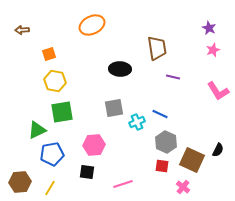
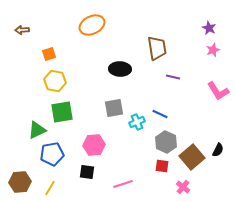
brown square: moved 3 px up; rotated 25 degrees clockwise
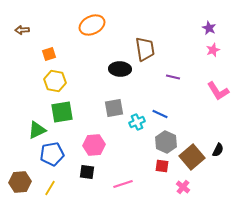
brown trapezoid: moved 12 px left, 1 px down
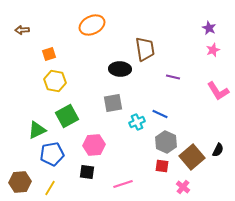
gray square: moved 1 px left, 5 px up
green square: moved 5 px right, 4 px down; rotated 20 degrees counterclockwise
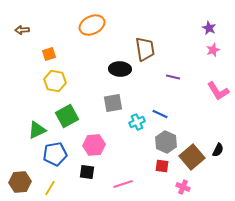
blue pentagon: moved 3 px right
pink cross: rotated 16 degrees counterclockwise
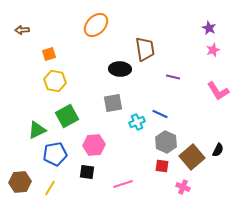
orange ellipse: moved 4 px right; rotated 20 degrees counterclockwise
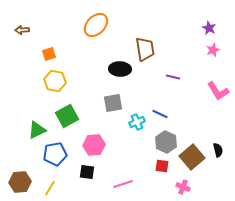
black semicircle: rotated 40 degrees counterclockwise
